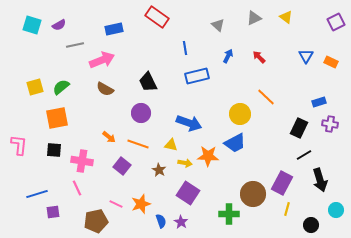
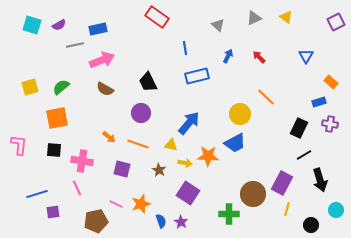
blue rectangle at (114, 29): moved 16 px left
orange rectangle at (331, 62): moved 20 px down; rotated 16 degrees clockwise
yellow square at (35, 87): moved 5 px left
blue arrow at (189, 123): rotated 70 degrees counterclockwise
purple square at (122, 166): moved 3 px down; rotated 24 degrees counterclockwise
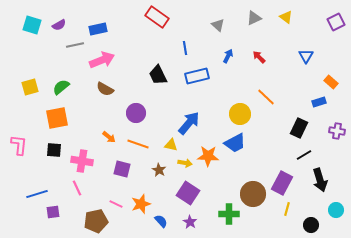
black trapezoid at (148, 82): moved 10 px right, 7 px up
purple circle at (141, 113): moved 5 px left
purple cross at (330, 124): moved 7 px right, 7 px down
blue semicircle at (161, 221): rotated 24 degrees counterclockwise
purple star at (181, 222): moved 9 px right
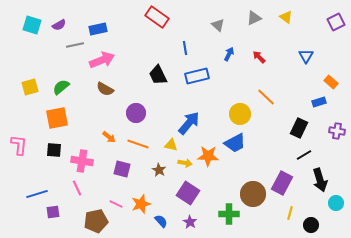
blue arrow at (228, 56): moved 1 px right, 2 px up
yellow line at (287, 209): moved 3 px right, 4 px down
cyan circle at (336, 210): moved 7 px up
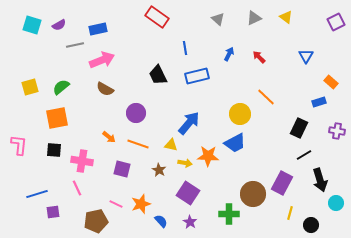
gray triangle at (218, 25): moved 6 px up
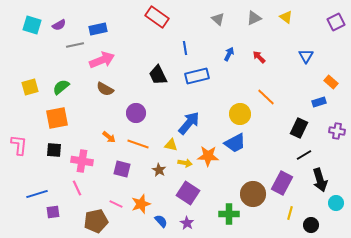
purple star at (190, 222): moved 3 px left, 1 px down
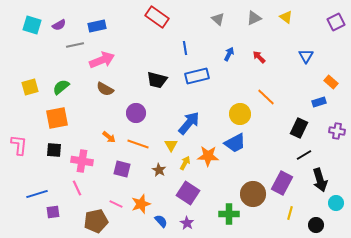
blue rectangle at (98, 29): moved 1 px left, 3 px up
black trapezoid at (158, 75): moved 1 px left, 5 px down; rotated 50 degrees counterclockwise
yellow triangle at (171, 145): rotated 48 degrees clockwise
yellow arrow at (185, 163): rotated 72 degrees counterclockwise
black circle at (311, 225): moved 5 px right
